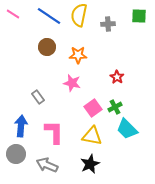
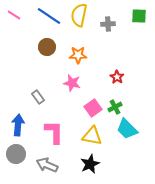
pink line: moved 1 px right, 1 px down
blue arrow: moved 3 px left, 1 px up
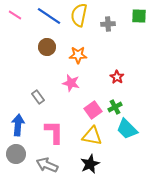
pink line: moved 1 px right
pink star: moved 1 px left
pink square: moved 2 px down
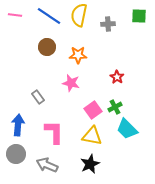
pink line: rotated 24 degrees counterclockwise
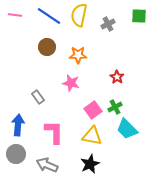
gray cross: rotated 24 degrees counterclockwise
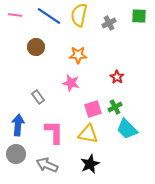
gray cross: moved 1 px right, 1 px up
brown circle: moved 11 px left
pink square: moved 1 px up; rotated 18 degrees clockwise
yellow triangle: moved 4 px left, 2 px up
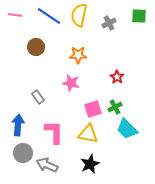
gray circle: moved 7 px right, 1 px up
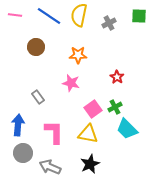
pink square: rotated 18 degrees counterclockwise
gray arrow: moved 3 px right, 2 px down
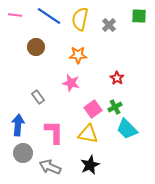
yellow semicircle: moved 1 px right, 4 px down
gray cross: moved 2 px down; rotated 16 degrees counterclockwise
red star: moved 1 px down
black star: moved 1 px down
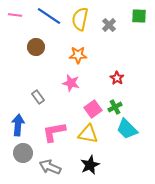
pink L-shape: rotated 100 degrees counterclockwise
